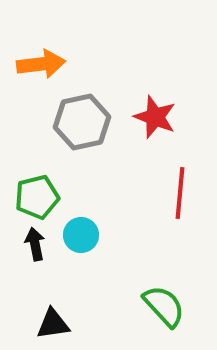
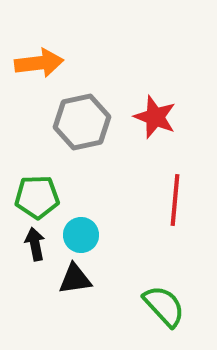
orange arrow: moved 2 px left, 1 px up
red line: moved 5 px left, 7 px down
green pentagon: rotated 12 degrees clockwise
black triangle: moved 22 px right, 45 px up
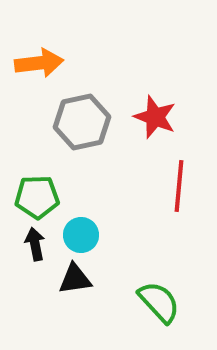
red line: moved 4 px right, 14 px up
green semicircle: moved 5 px left, 4 px up
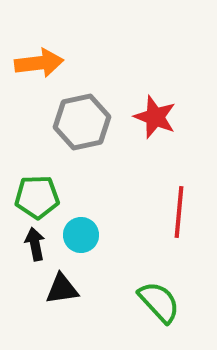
red line: moved 26 px down
black triangle: moved 13 px left, 10 px down
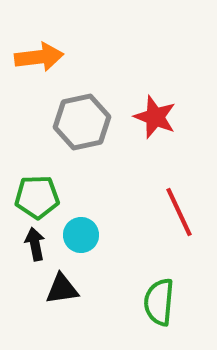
orange arrow: moved 6 px up
red line: rotated 30 degrees counterclockwise
green semicircle: rotated 132 degrees counterclockwise
